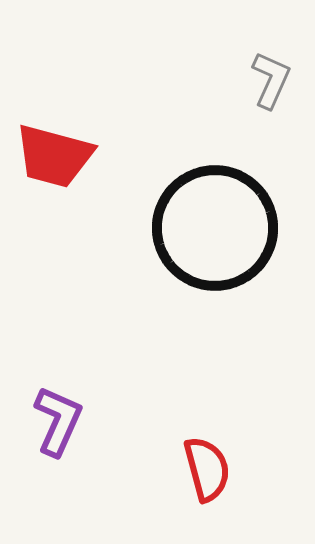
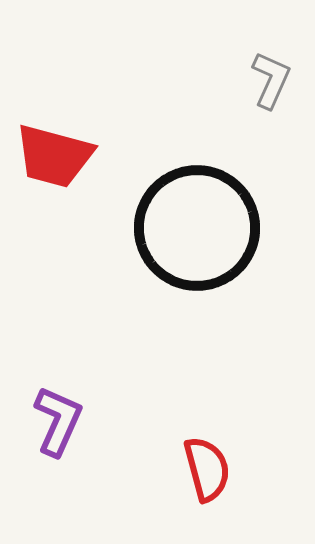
black circle: moved 18 px left
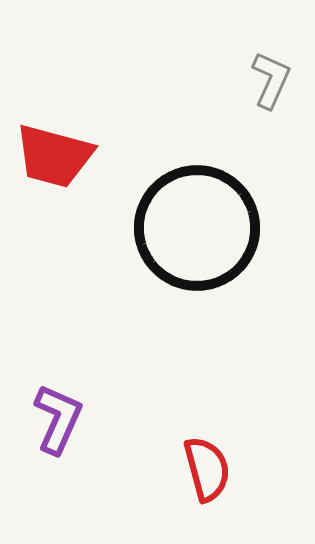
purple L-shape: moved 2 px up
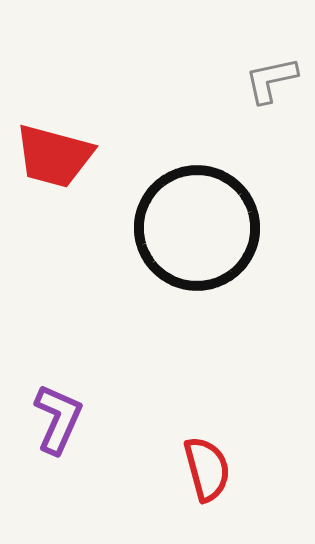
gray L-shape: rotated 126 degrees counterclockwise
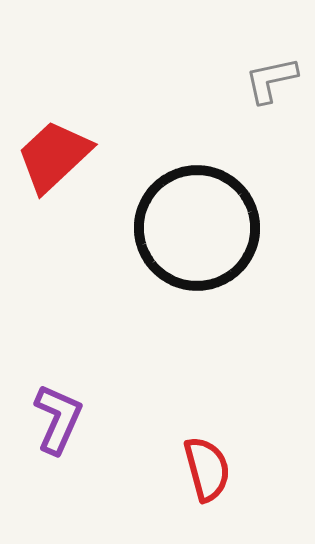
red trapezoid: rotated 122 degrees clockwise
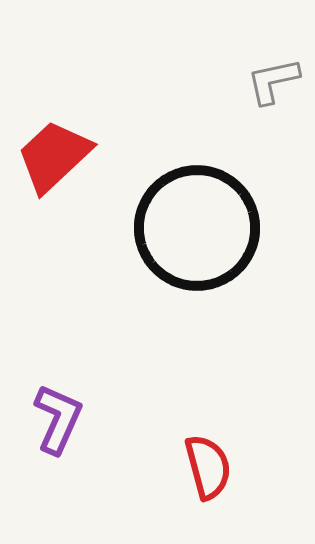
gray L-shape: moved 2 px right, 1 px down
red semicircle: moved 1 px right, 2 px up
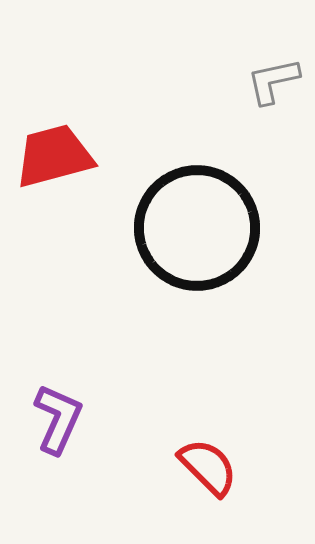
red trapezoid: rotated 28 degrees clockwise
red semicircle: rotated 30 degrees counterclockwise
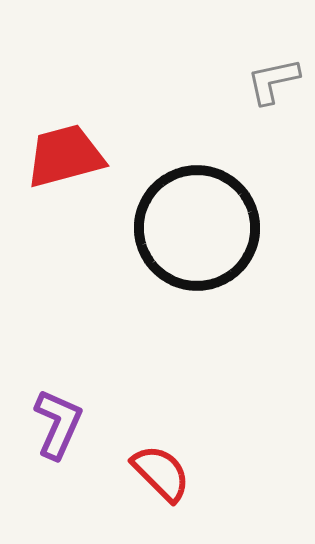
red trapezoid: moved 11 px right
purple L-shape: moved 5 px down
red semicircle: moved 47 px left, 6 px down
